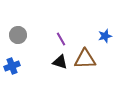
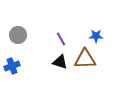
blue star: moved 9 px left; rotated 16 degrees clockwise
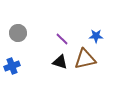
gray circle: moved 2 px up
purple line: moved 1 px right; rotated 16 degrees counterclockwise
brown triangle: rotated 10 degrees counterclockwise
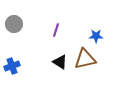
gray circle: moved 4 px left, 9 px up
purple line: moved 6 px left, 9 px up; rotated 64 degrees clockwise
black triangle: rotated 14 degrees clockwise
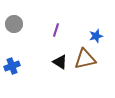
blue star: rotated 16 degrees counterclockwise
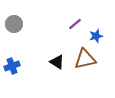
purple line: moved 19 px right, 6 px up; rotated 32 degrees clockwise
black triangle: moved 3 px left
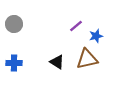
purple line: moved 1 px right, 2 px down
brown triangle: moved 2 px right
blue cross: moved 2 px right, 3 px up; rotated 21 degrees clockwise
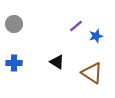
brown triangle: moved 5 px right, 14 px down; rotated 45 degrees clockwise
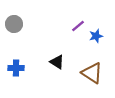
purple line: moved 2 px right
blue cross: moved 2 px right, 5 px down
